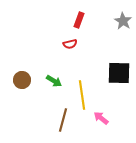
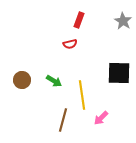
pink arrow: rotated 84 degrees counterclockwise
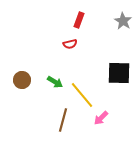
green arrow: moved 1 px right, 1 px down
yellow line: rotated 32 degrees counterclockwise
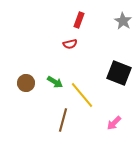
black square: rotated 20 degrees clockwise
brown circle: moved 4 px right, 3 px down
pink arrow: moved 13 px right, 5 px down
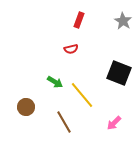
red semicircle: moved 1 px right, 5 px down
brown circle: moved 24 px down
brown line: moved 1 px right, 2 px down; rotated 45 degrees counterclockwise
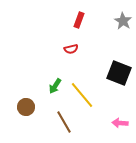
green arrow: moved 4 px down; rotated 91 degrees clockwise
pink arrow: moved 6 px right; rotated 49 degrees clockwise
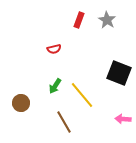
gray star: moved 16 px left, 1 px up
red semicircle: moved 17 px left
brown circle: moved 5 px left, 4 px up
pink arrow: moved 3 px right, 4 px up
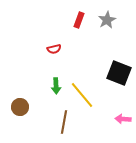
gray star: rotated 12 degrees clockwise
green arrow: moved 1 px right; rotated 35 degrees counterclockwise
brown circle: moved 1 px left, 4 px down
brown line: rotated 40 degrees clockwise
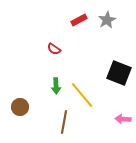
red rectangle: rotated 42 degrees clockwise
red semicircle: rotated 48 degrees clockwise
